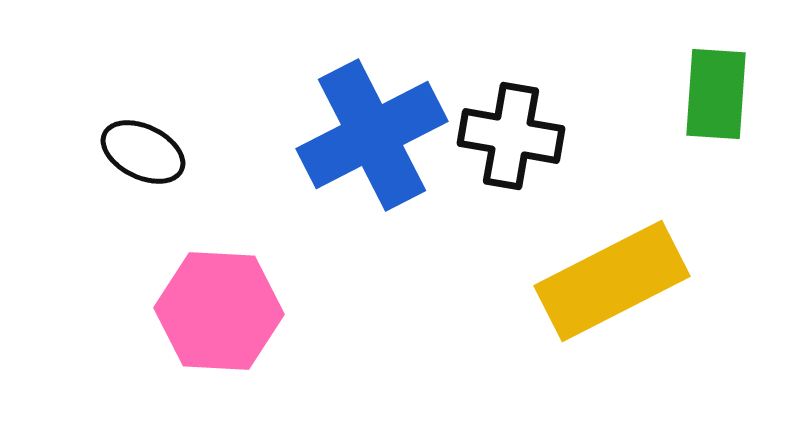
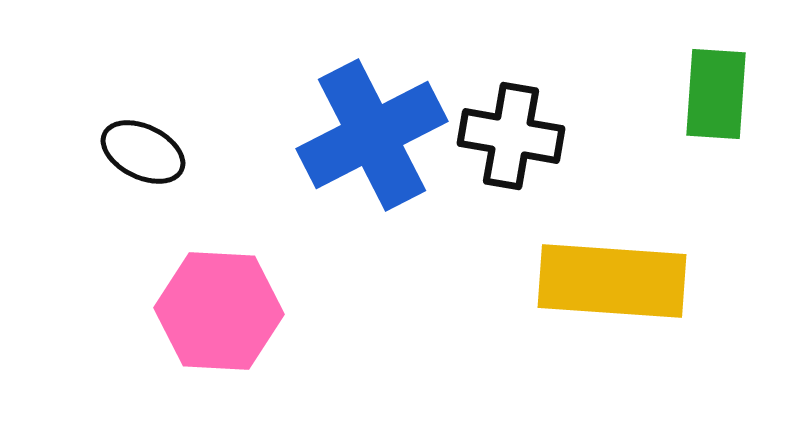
yellow rectangle: rotated 31 degrees clockwise
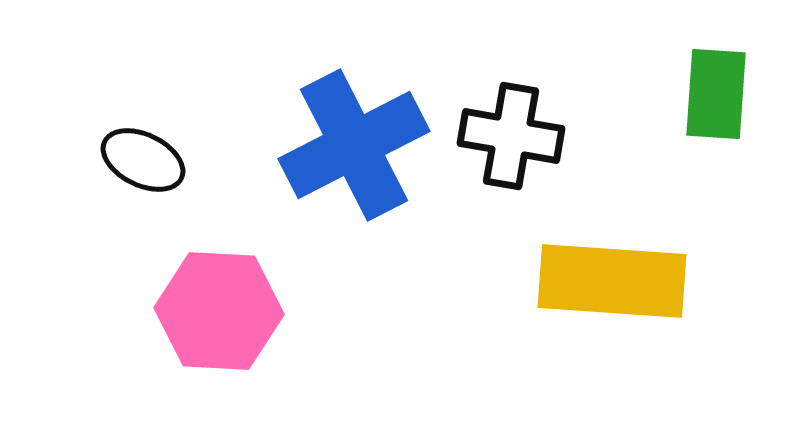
blue cross: moved 18 px left, 10 px down
black ellipse: moved 8 px down
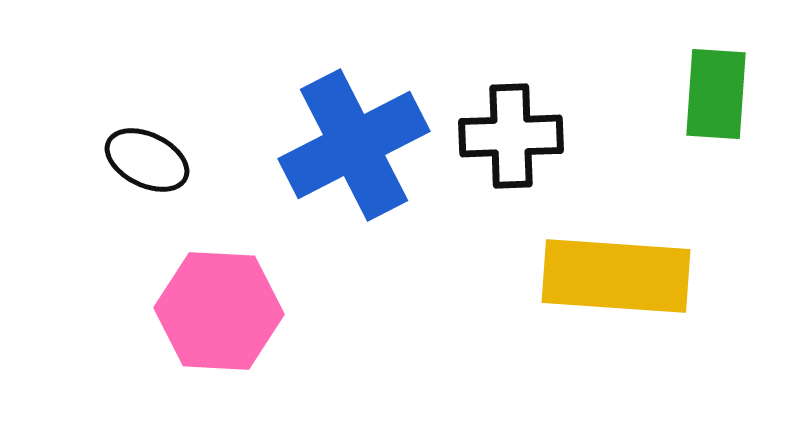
black cross: rotated 12 degrees counterclockwise
black ellipse: moved 4 px right
yellow rectangle: moved 4 px right, 5 px up
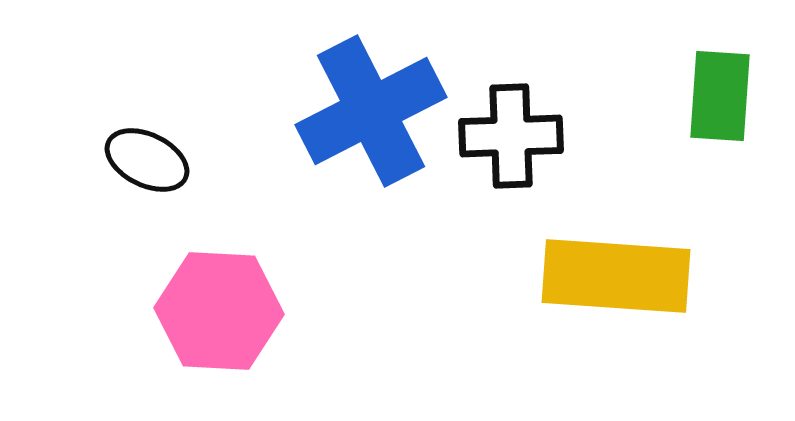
green rectangle: moved 4 px right, 2 px down
blue cross: moved 17 px right, 34 px up
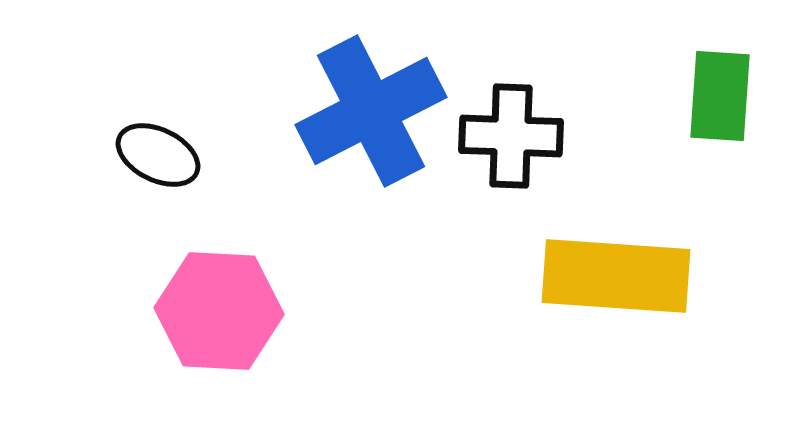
black cross: rotated 4 degrees clockwise
black ellipse: moved 11 px right, 5 px up
